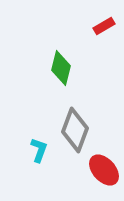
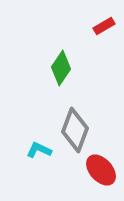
green diamond: rotated 20 degrees clockwise
cyan L-shape: rotated 85 degrees counterclockwise
red ellipse: moved 3 px left
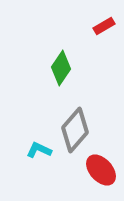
gray diamond: rotated 21 degrees clockwise
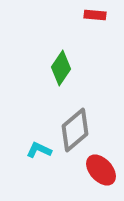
red rectangle: moved 9 px left, 11 px up; rotated 35 degrees clockwise
gray diamond: rotated 9 degrees clockwise
